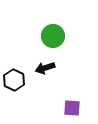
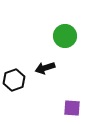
green circle: moved 12 px right
black hexagon: rotated 15 degrees clockwise
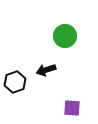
black arrow: moved 1 px right, 2 px down
black hexagon: moved 1 px right, 2 px down
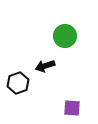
black arrow: moved 1 px left, 4 px up
black hexagon: moved 3 px right, 1 px down
